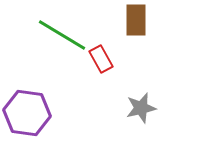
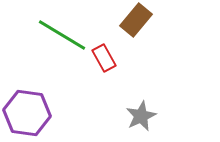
brown rectangle: rotated 40 degrees clockwise
red rectangle: moved 3 px right, 1 px up
gray star: moved 8 px down; rotated 12 degrees counterclockwise
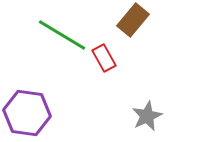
brown rectangle: moved 3 px left
gray star: moved 6 px right
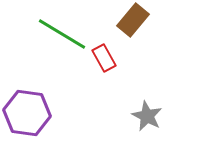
green line: moved 1 px up
gray star: rotated 20 degrees counterclockwise
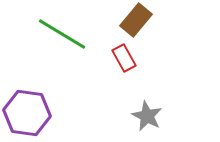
brown rectangle: moved 3 px right
red rectangle: moved 20 px right
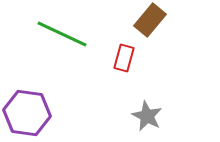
brown rectangle: moved 14 px right
green line: rotated 6 degrees counterclockwise
red rectangle: rotated 44 degrees clockwise
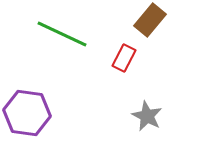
red rectangle: rotated 12 degrees clockwise
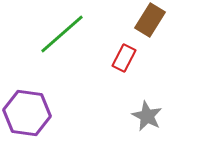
brown rectangle: rotated 8 degrees counterclockwise
green line: rotated 66 degrees counterclockwise
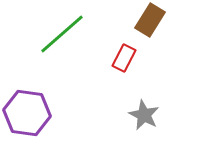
gray star: moved 3 px left, 1 px up
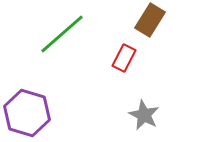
purple hexagon: rotated 9 degrees clockwise
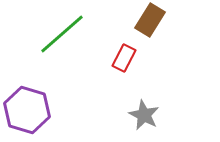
purple hexagon: moved 3 px up
